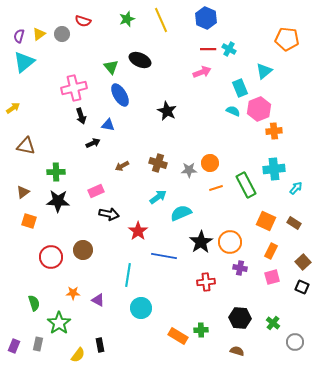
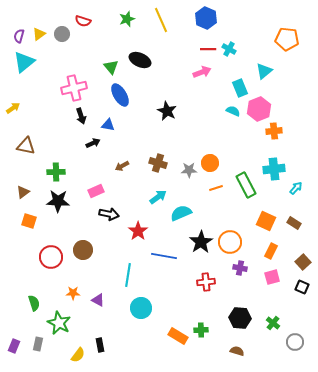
green star at (59, 323): rotated 10 degrees counterclockwise
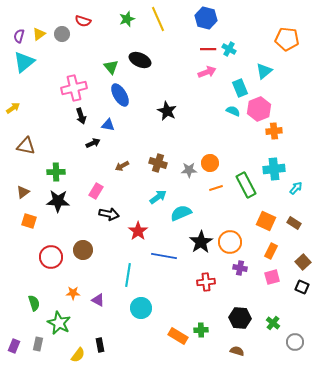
blue hexagon at (206, 18): rotated 10 degrees counterclockwise
yellow line at (161, 20): moved 3 px left, 1 px up
pink arrow at (202, 72): moved 5 px right
pink rectangle at (96, 191): rotated 35 degrees counterclockwise
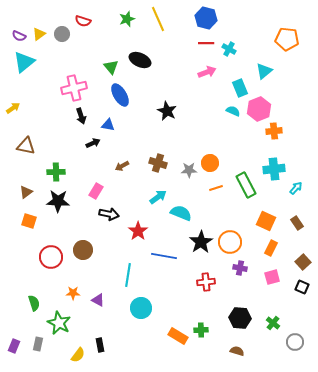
purple semicircle at (19, 36): rotated 80 degrees counterclockwise
red line at (208, 49): moved 2 px left, 6 px up
brown triangle at (23, 192): moved 3 px right
cyan semicircle at (181, 213): rotated 45 degrees clockwise
brown rectangle at (294, 223): moved 3 px right; rotated 24 degrees clockwise
orange rectangle at (271, 251): moved 3 px up
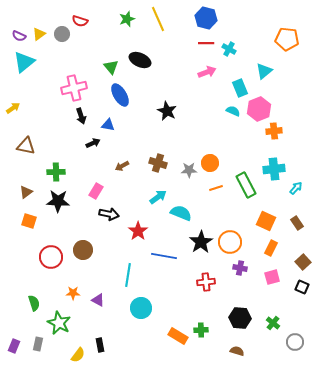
red semicircle at (83, 21): moved 3 px left
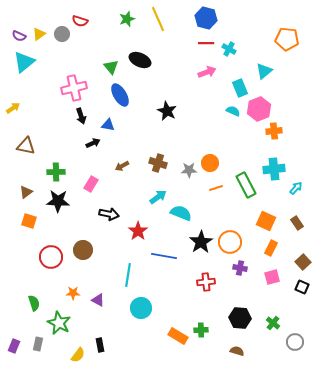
pink rectangle at (96, 191): moved 5 px left, 7 px up
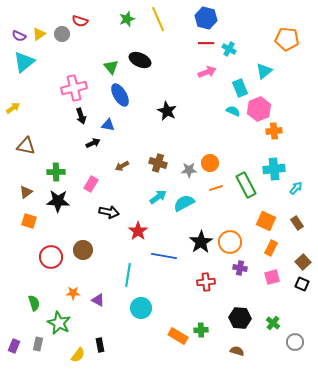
cyan semicircle at (181, 213): moved 3 px right, 10 px up; rotated 50 degrees counterclockwise
black arrow at (109, 214): moved 2 px up
black square at (302, 287): moved 3 px up
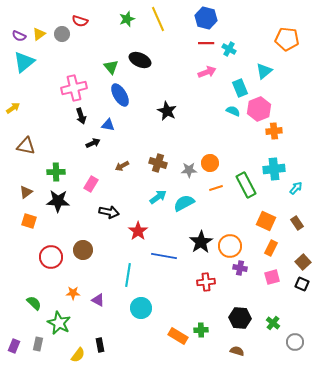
orange circle at (230, 242): moved 4 px down
green semicircle at (34, 303): rotated 28 degrees counterclockwise
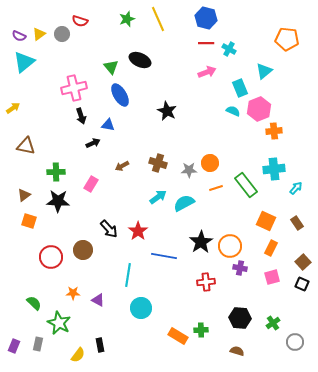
green rectangle at (246, 185): rotated 10 degrees counterclockwise
brown triangle at (26, 192): moved 2 px left, 3 px down
black arrow at (109, 212): moved 17 px down; rotated 36 degrees clockwise
green cross at (273, 323): rotated 16 degrees clockwise
